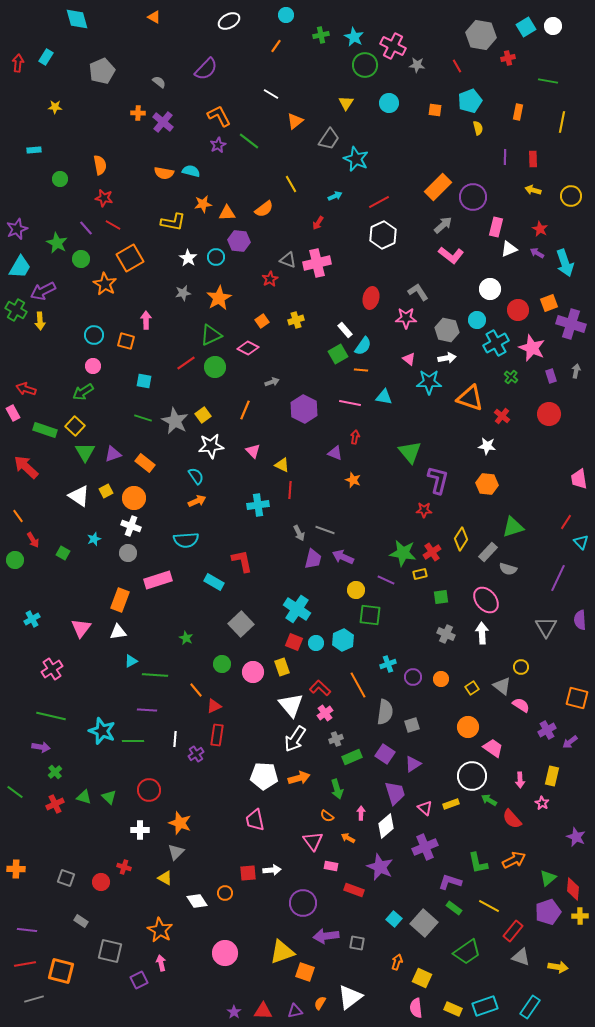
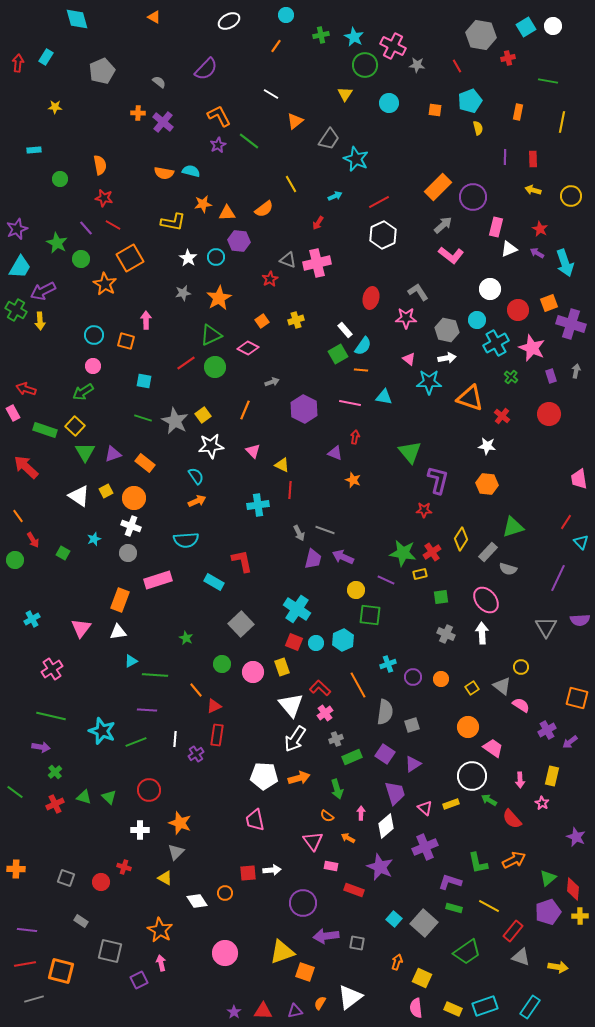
yellow triangle at (346, 103): moved 1 px left, 9 px up
purple semicircle at (580, 620): rotated 90 degrees counterclockwise
green line at (133, 741): moved 3 px right, 1 px down; rotated 20 degrees counterclockwise
green rectangle at (454, 908): rotated 21 degrees counterclockwise
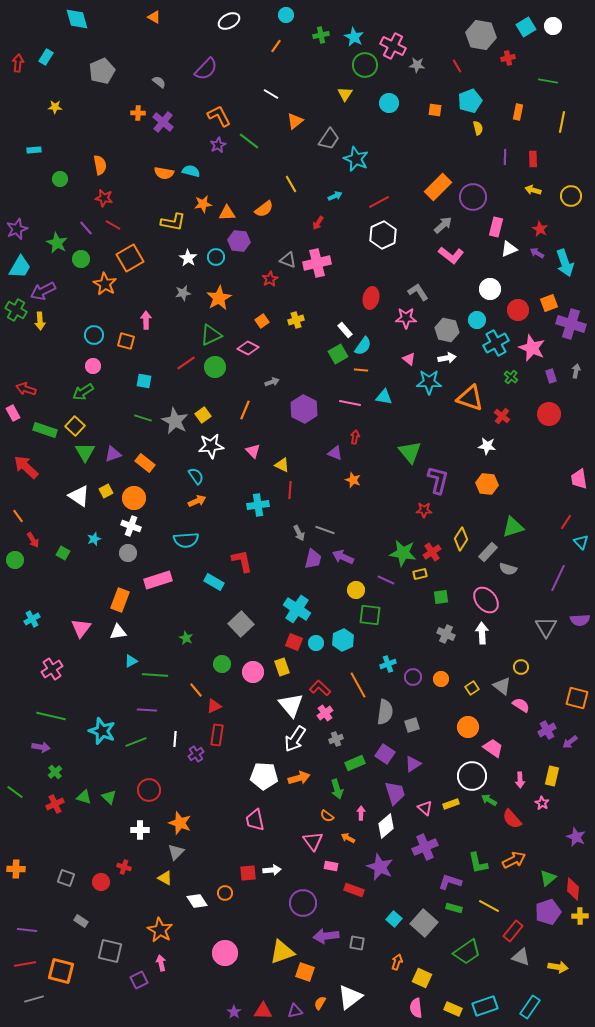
green rectangle at (352, 757): moved 3 px right, 6 px down
